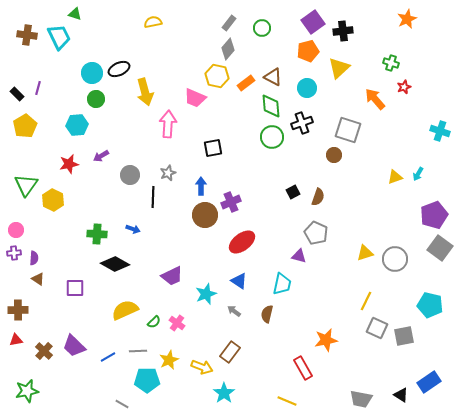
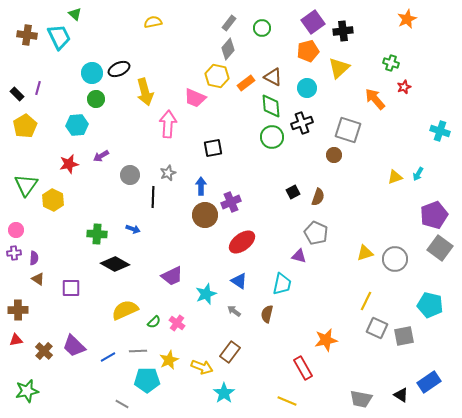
green triangle at (75, 14): rotated 24 degrees clockwise
purple square at (75, 288): moved 4 px left
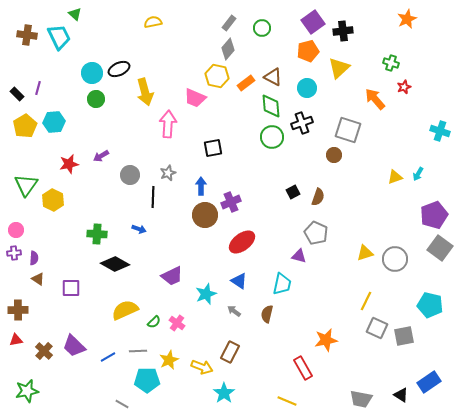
cyan hexagon at (77, 125): moved 23 px left, 3 px up
blue arrow at (133, 229): moved 6 px right
brown rectangle at (230, 352): rotated 10 degrees counterclockwise
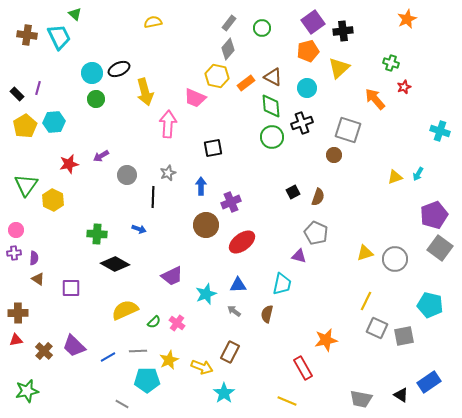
gray circle at (130, 175): moved 3 px left
brown circle at (205, 215): moved 1 px right, 10 px down
blue triangle at (239, 281): moved 1 px left, 4 px down; rotated 36 degrees counterclockwise
brown cross at (18, 310): moved 3 px down
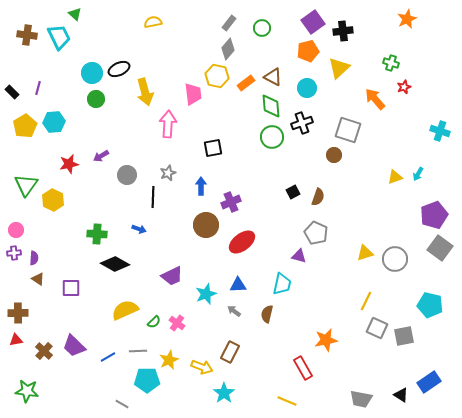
black rectangle at (17, 94): moved 5 px left, 2 px up
pink trapezoid at (195, 98): moved 2 px left, 4 px up; rotated 120 degrees counterclockwise
green star at (27, 391): rotated 20 degrees clockwise
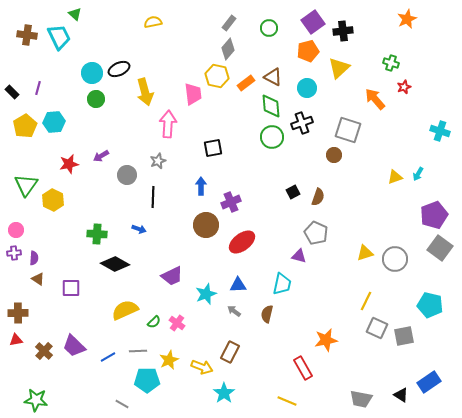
green circle at (262, 28): moved 7 px right
gray star at (168, 173): moved 10 px left, 12 px up
green star at (27, 391): moved 9 px right, 9 px down
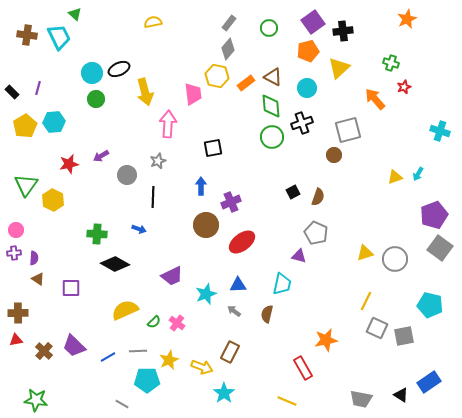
gray square at (348, 130): rotated 32 degrees counterclockwise
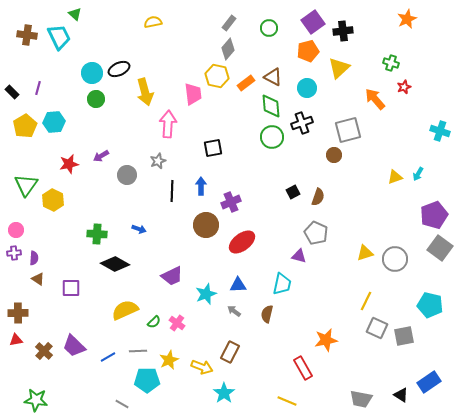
black line at (153, 197): moved 19 px right, 6 px up
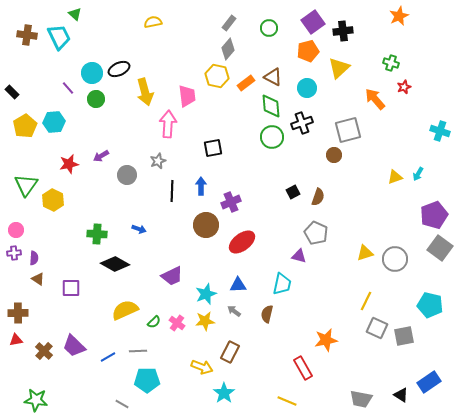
orange star at (407, 19): moved 8 px left, 3 px up
purple line at (38, 88): moved 30 px right; rotated 56 degrees counterclockwise
pink trapezoid at (193, 94): moved 6 px left, 2 px down
yellow star at (169, 360): moved 36 px right, 39 px up; rotated 18 degrees clockwise
